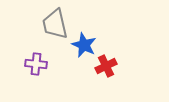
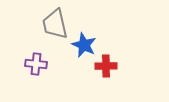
red cross: rotated 25 degrees clockwise
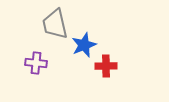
blue star: rotated 25 degrees clockwise
purple cross: moved 1 px up
